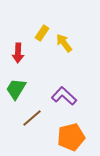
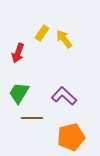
yellow arrow: moved 4 px up
red arrow: rotated 18 degrees clockwise
green trapezoid: moved 3 px right, 4 px down
brown line: rotated 40 degrees clockwise
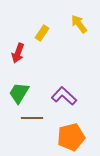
yellow arrow: moved 15 px right, 15 px up
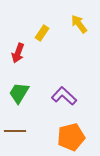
brown line: moved 17 px left, 13 px down
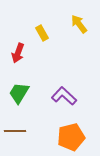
yellow rectangle: rotated 63 degrees counterclockwise
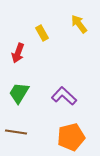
brown line: moved 1 px right, 1 px down; rotated 10 degrees clockwise
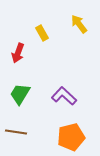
green trapezoid: moved 1 px right, 1 px down
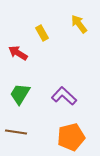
red arrow: rotated 102 degrees clockwise
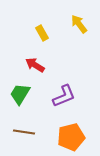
red arrow: moved 17 px right, 12 px down
purple L-shape: rotated 115 degrees clockwise
brown line: moved 8 px right
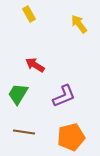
yellow rectangle: moved 13 px left, 19 px up
green trapezoid: moved 2 px left
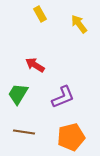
yellow rectangle: moved 11 px right
purple L-shape: moved 1 px left, 1 px down
